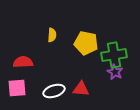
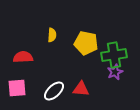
red semicircle: moved 5 px up
purple star: rotated 21 degrees clockwise
white ellipse: rotated 25 degrees counterclockwise
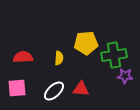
yellow semicircle: moved 7 px right, 23 px down
yellow pentagon: rotated 15 degrees counterclockwise
purple star: moved 10 px right, 4 px down; rotated 28 degrees clockwise
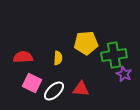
yellow semicircle: moved 1 px left
purple star: moved 1 px left, 2 px up; rotated 21 degrees clockwise
pink square: moved 15 px right, 5 px up; rotated 30 degrees clockwise
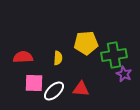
pink square: moved 2 px right; rotated 24 degrees counterclockwise
